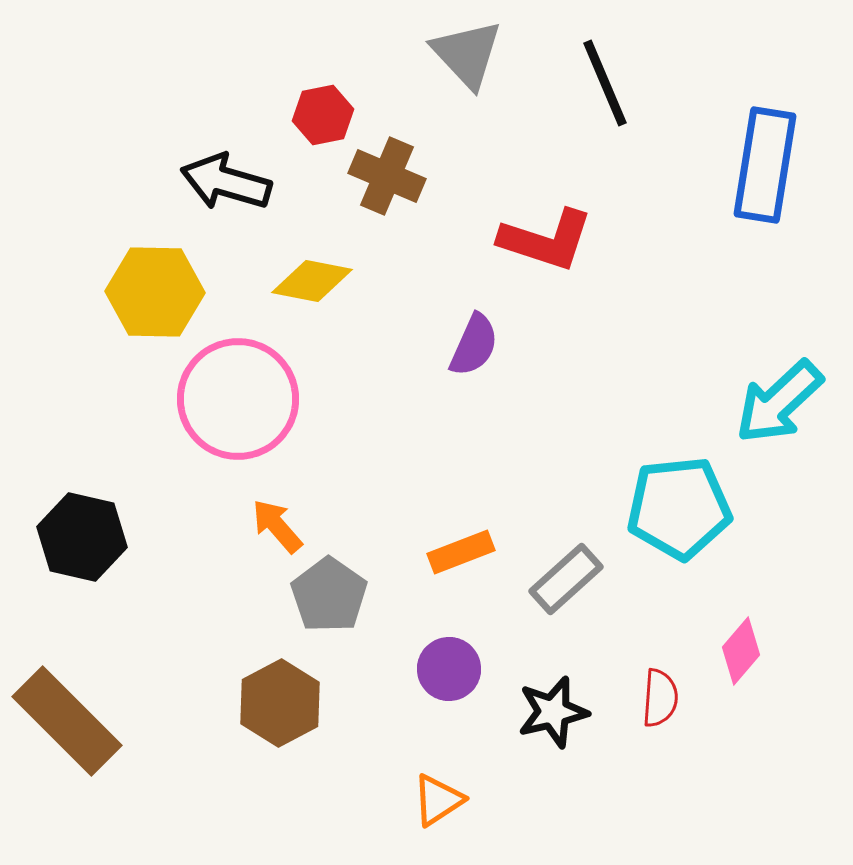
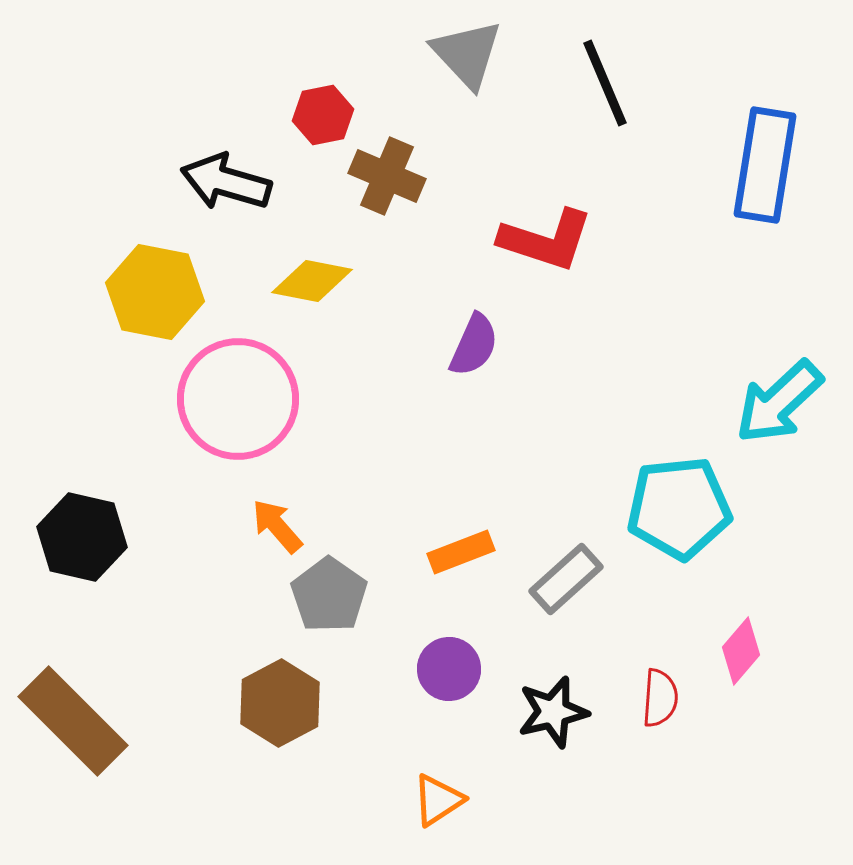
yellow hexagon: rotated 10 degrees clockwise
brown rectangle: moved 6 px right
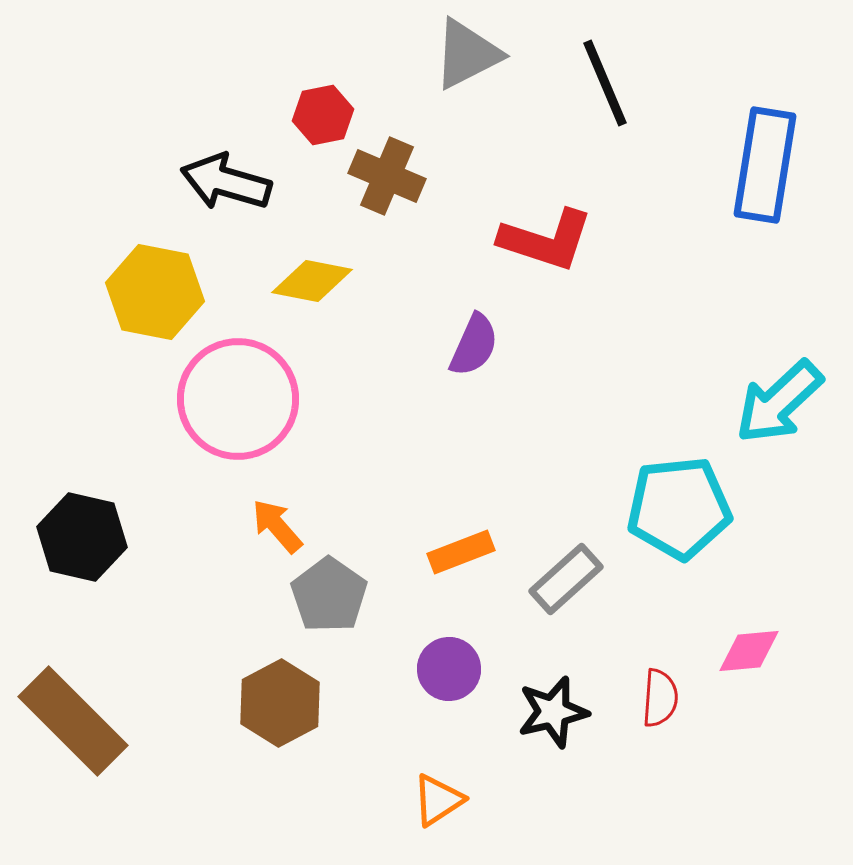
gray triangle: rotated 46 degrees clockwise
pink diamond: moved 8 px right; rotated 44 degrees clockwise
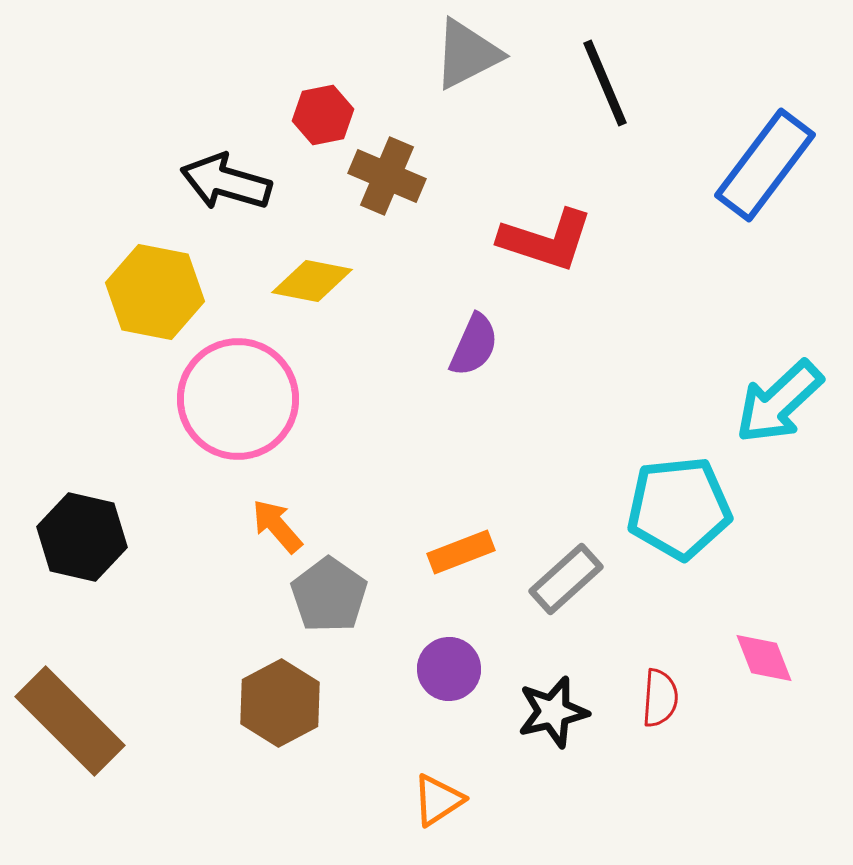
blue rectangle: rotated 28 degrees clockwise
pink diamond: moved 15 px right, 7 px down; rotated 74 degrees clockwise
brown rectangle: moved 3 px left
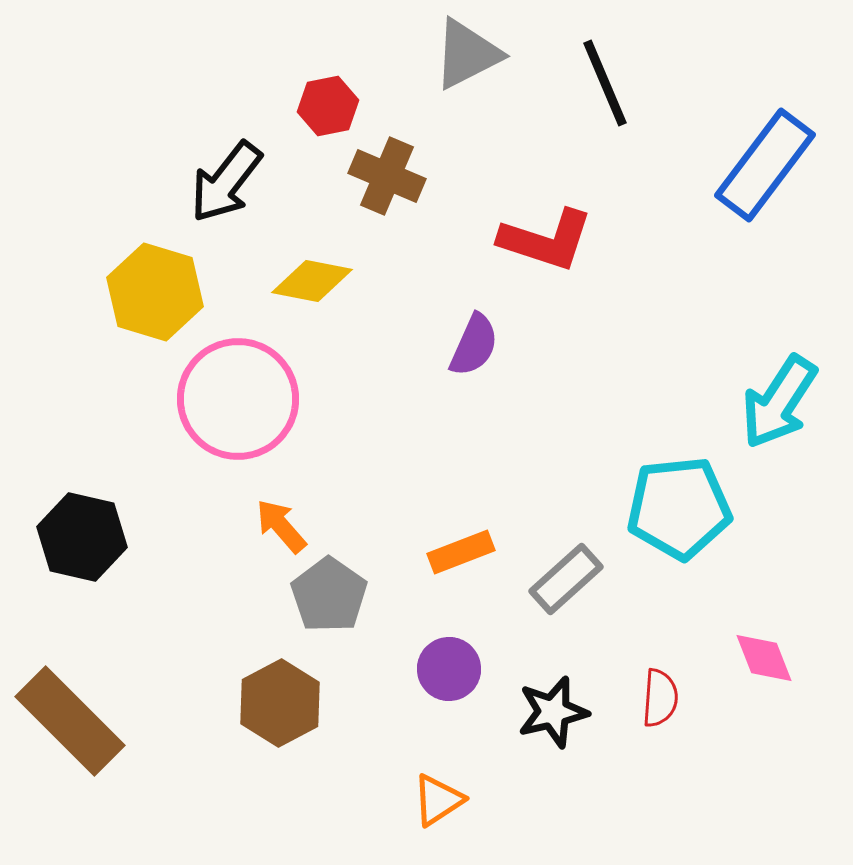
red hexagon: moved 5 px right, 9 px up
black arrow: rotated 68 degrees counterclockwise
yellow hexagon: rotated 6 degrees clockwise
cyan arrow: rotated 14 degrees counterclockwise
orange arrow: moved 4 px right
